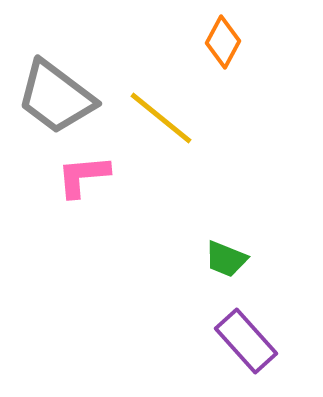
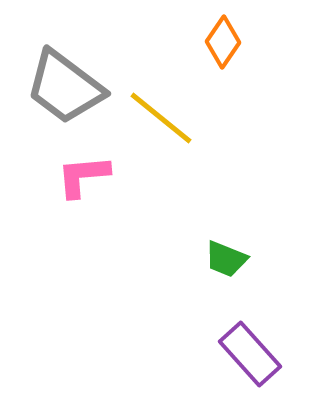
orange diamond: rotated 6 degrees clockwise
gray trapezoid: moved 9 px right, 10 px up
purple rectangle: moved 4 px right, 13 px down
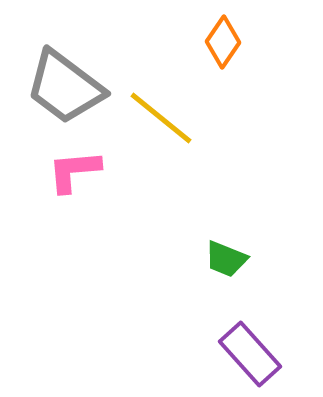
pink L-shape: moved 9 px left, 5 px up
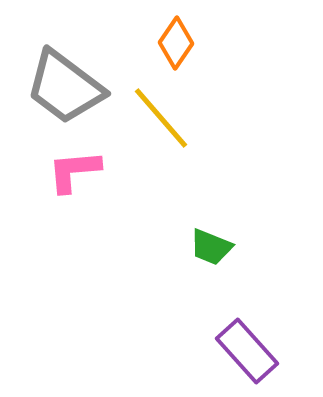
orange diamond: moved 47 px left, 1 px down
yellow line: rotated 10 degrees clockwise
green trapezoid: moved 15 px left, 12 px up
purple rectangle: moved 3 px left, 3 px up
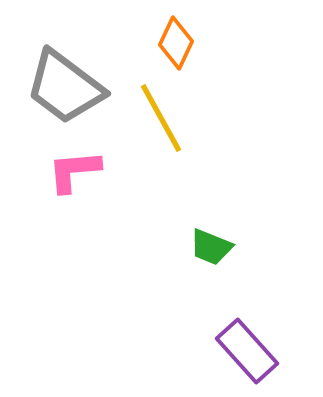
orange diamond: rotated 9 degrees counterclockwise
yellow line: rotated 12 degrees clockwise
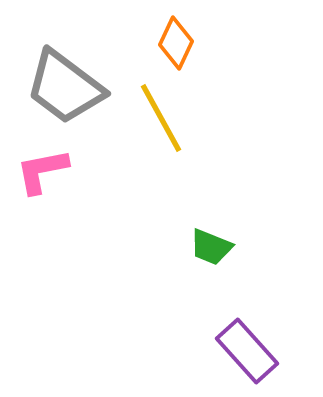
pink L-shape: moved 32 px left; rotated 6 degrees counterclockwise
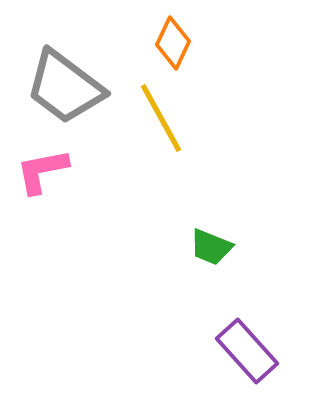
orange diamond: moved 3 px left
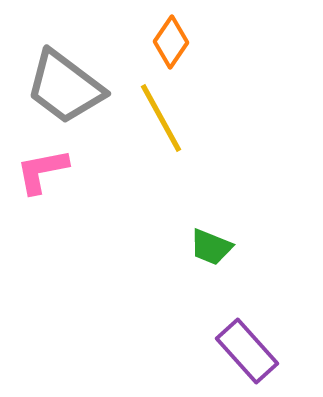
orange diamond: moved 2 px left, 1 px up; rotated 9 degrees clockwise
